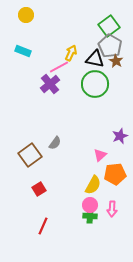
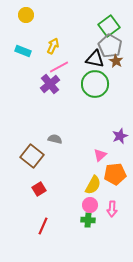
yellow arrow: moved 18 px left, 7 px up
gray semicircle: moved 4 px up; rotated 112 degrees counterclockwise
brown square: moved 2 px right, 1 px down; rotated 15 degrees counterclockwise
green cross: moved 2 px left, 4 px down
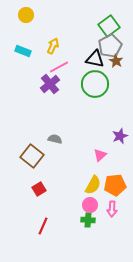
gray pentagon: rotated 15 degrees clockwise
orange pentagon: moved 11 px down
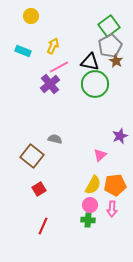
yellow circle: moved 5 px right, 1 px down
black triangle: moved 5 px left, 3 px down
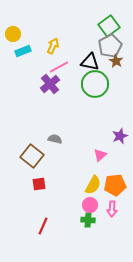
yellow circle: moved 18 px left, 18 px down
cyan rectangle: rotated 42 degrees counterclockwise
red square: moved 5 px up; rotated 24 degrees clockwise
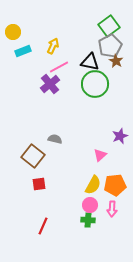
yellow circle: moved 2 px up
brown square: moved 1 px right
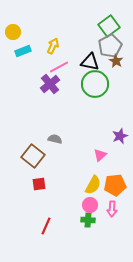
red line: moved 3 px right
